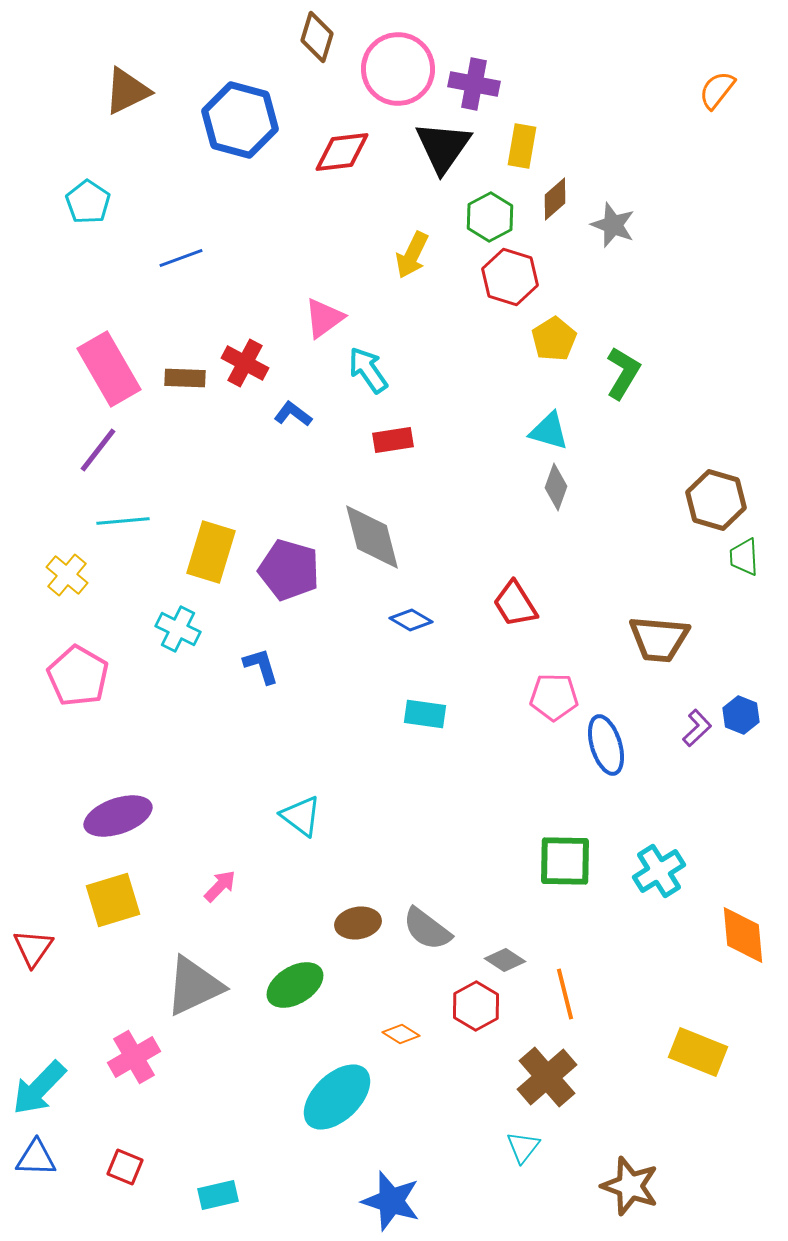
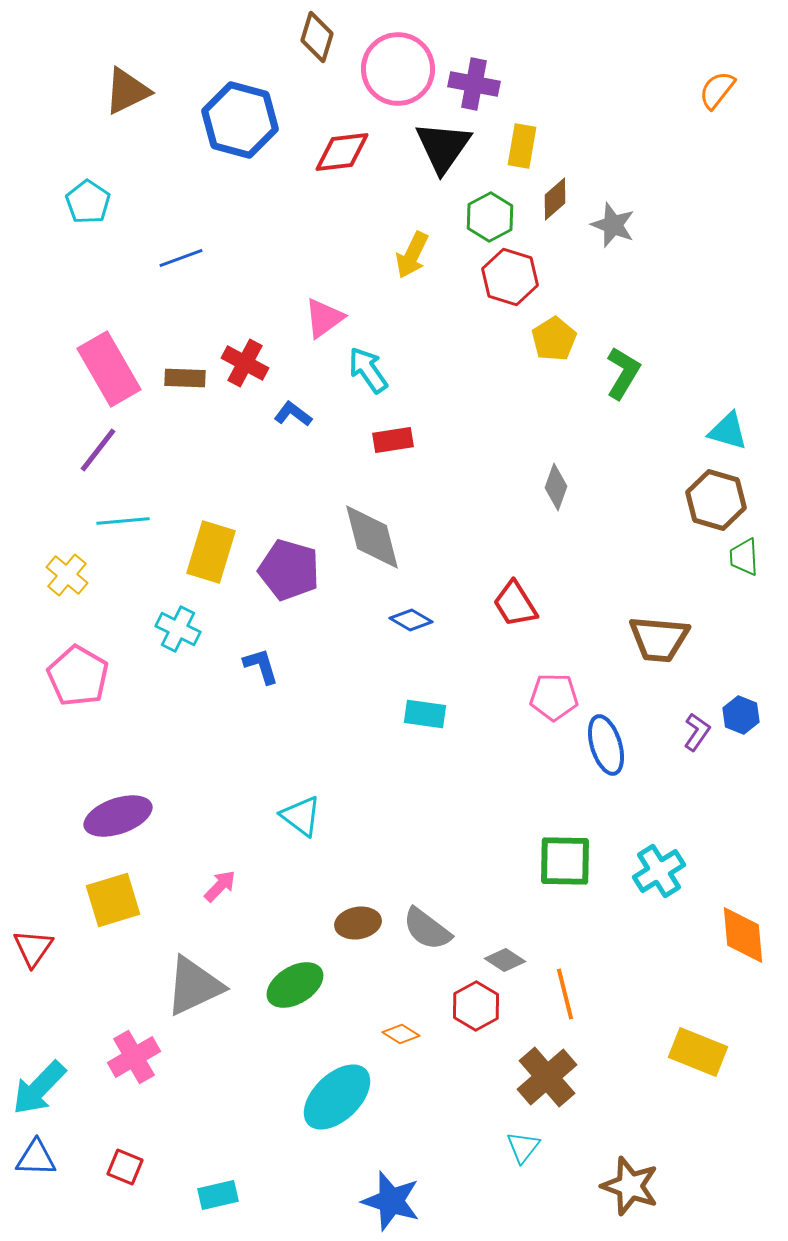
cyan triangle at (549, 431): moved 179 px right
purple L-shape at (697, 728): moved 4 px down; rotated 12 degrees counterclockwise
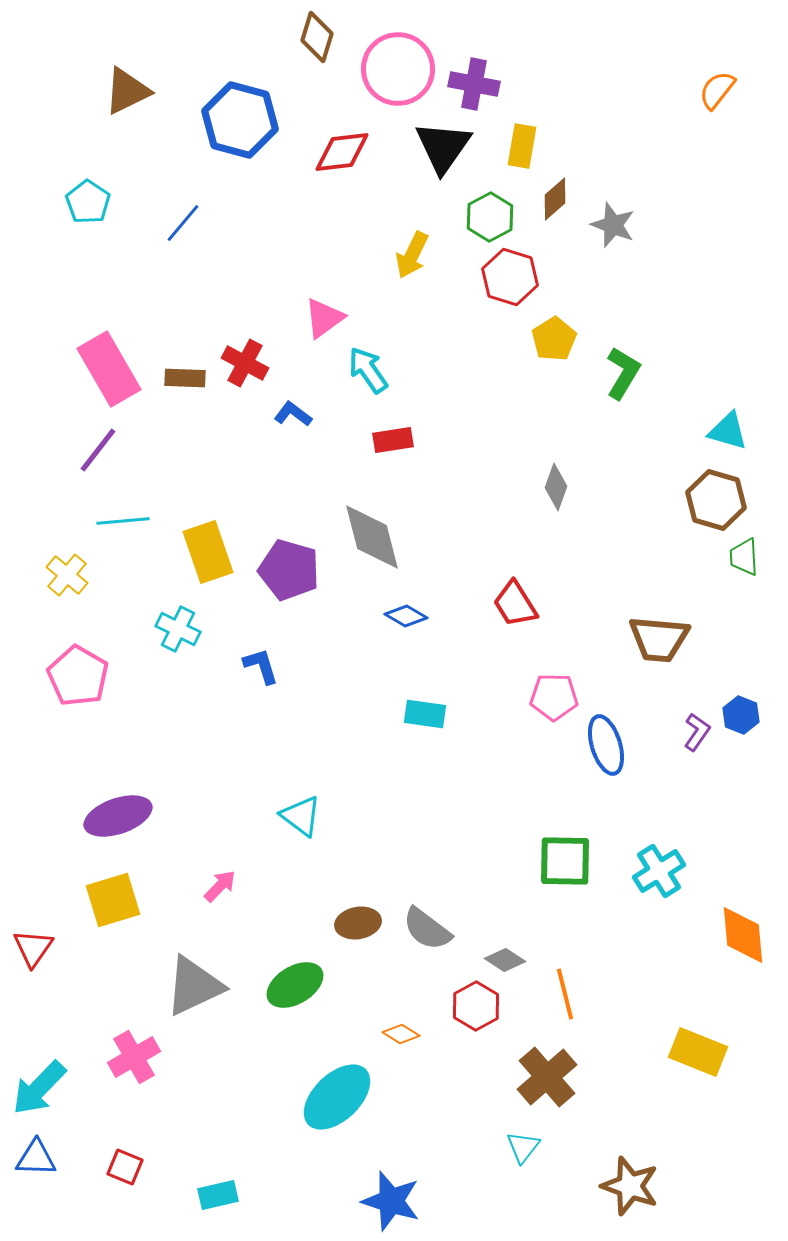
blue line at (181, 258): moved 2 px right, 35 px up; rotated 30 degrees counterclockwise
yellow rectangle at (211, 552): moved 3 px left; rotated 36 degrees counterclockwise
blue diamond at (411, 620): moved 5 px left, 4 px up
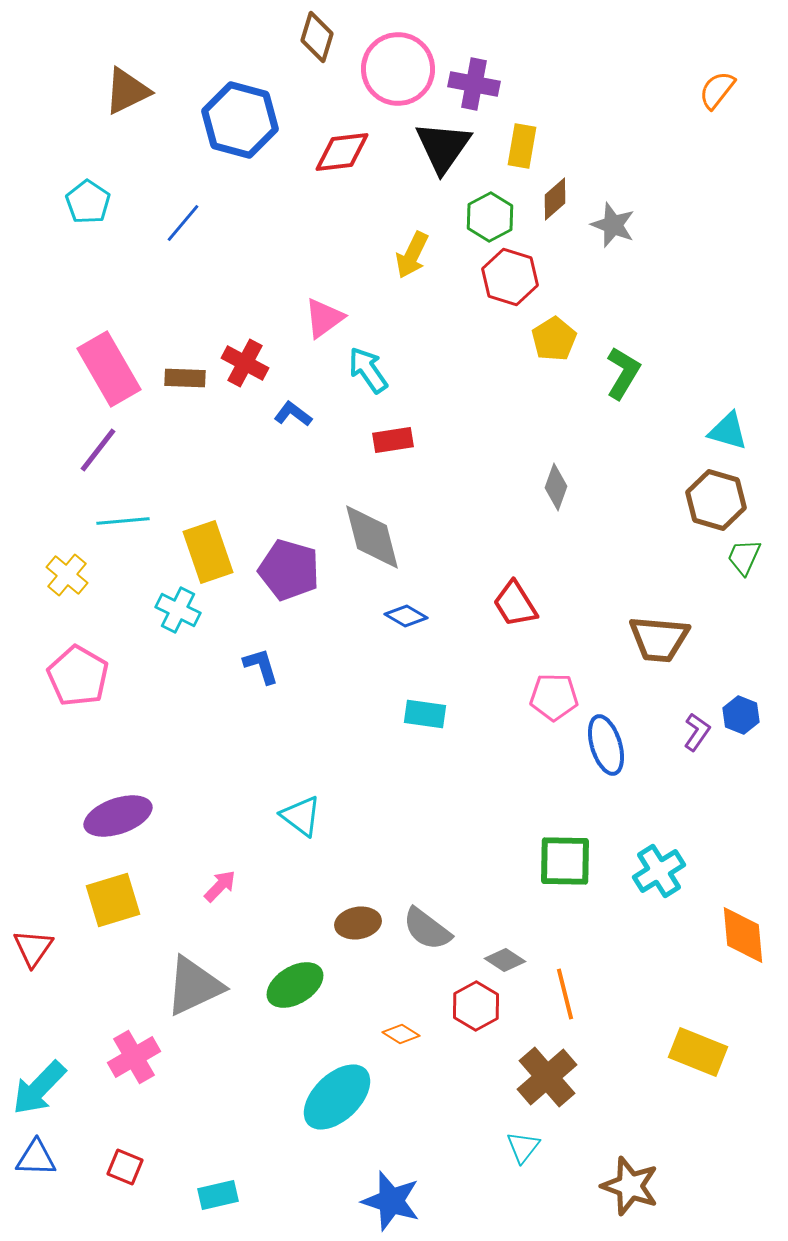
green trapezoid at (744, 557): rotated 27 degrees clockwise
cyan cross at (178, 629): moved 19 px up
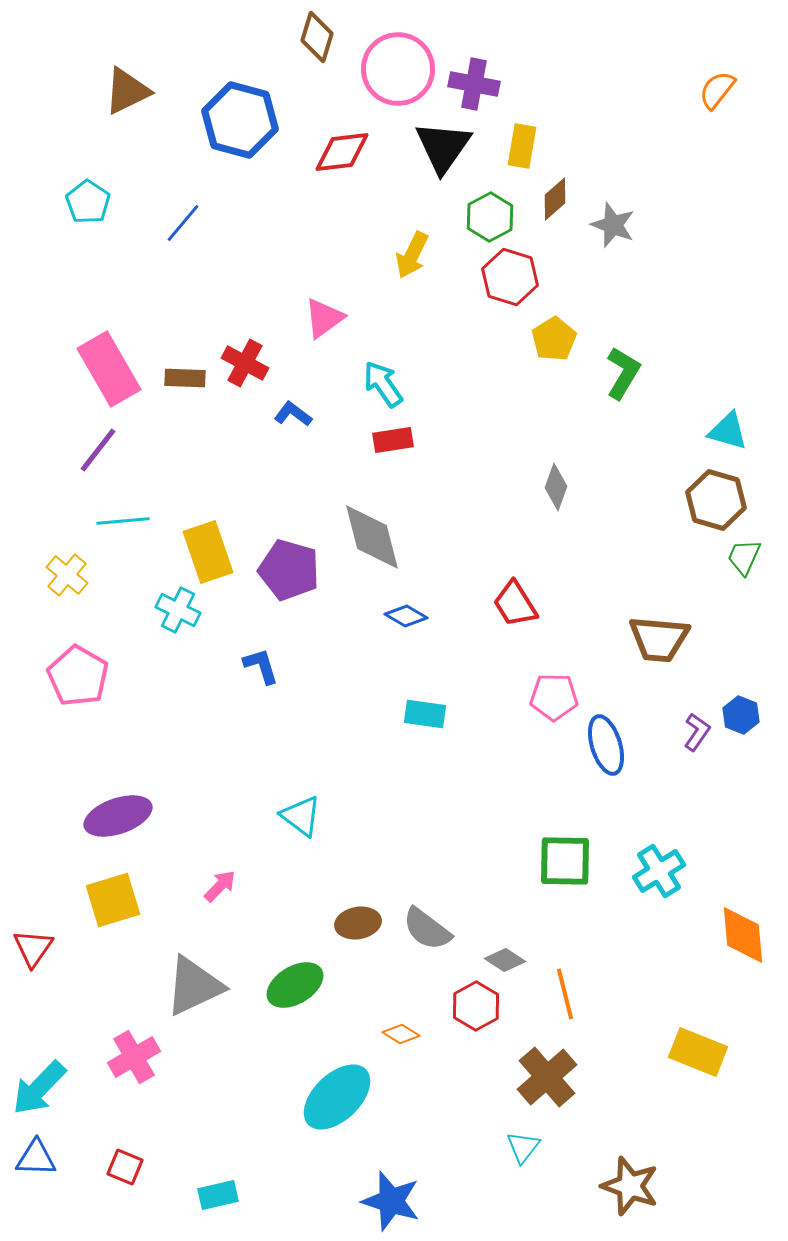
cyan arrow at (368, 370): moved 15 px right, 14 px down
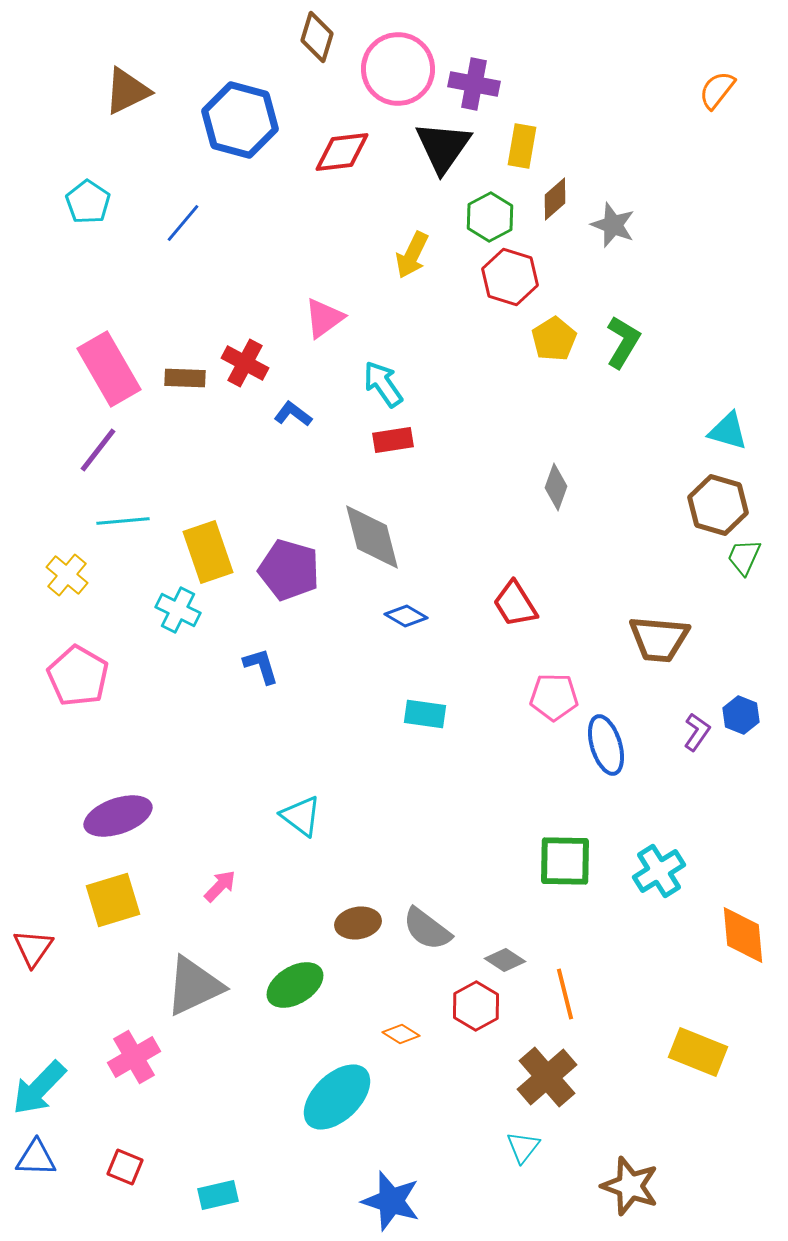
green L-shape at (623, 373): moved 31 px up
brown hexagon at (716, 500): moved 2 px right, 5 px down
